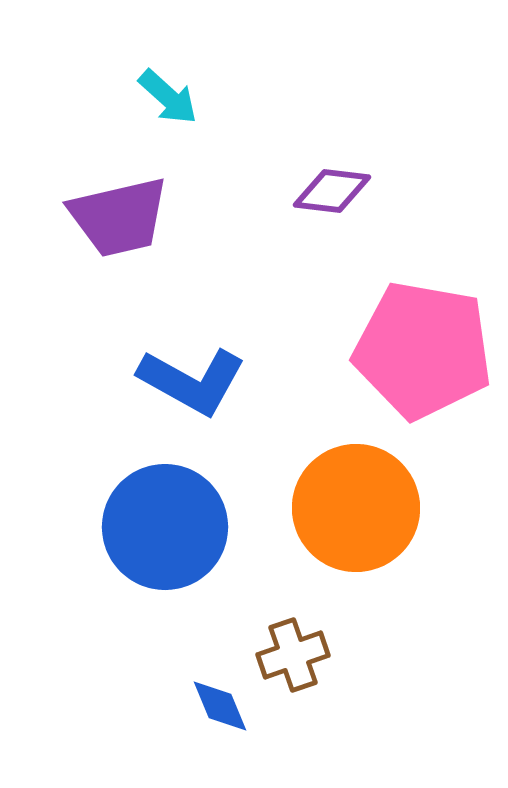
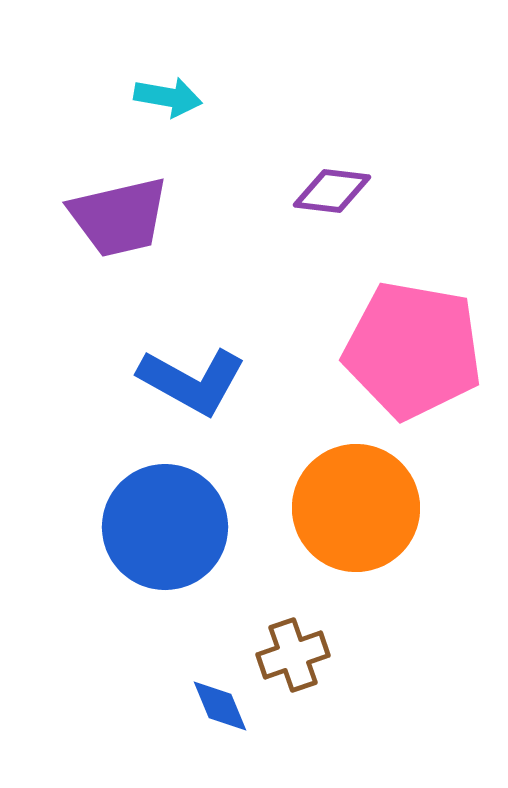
cyan arrow: rotated 32 degrees counterclockwise
pink pentagon: moved 10 px left
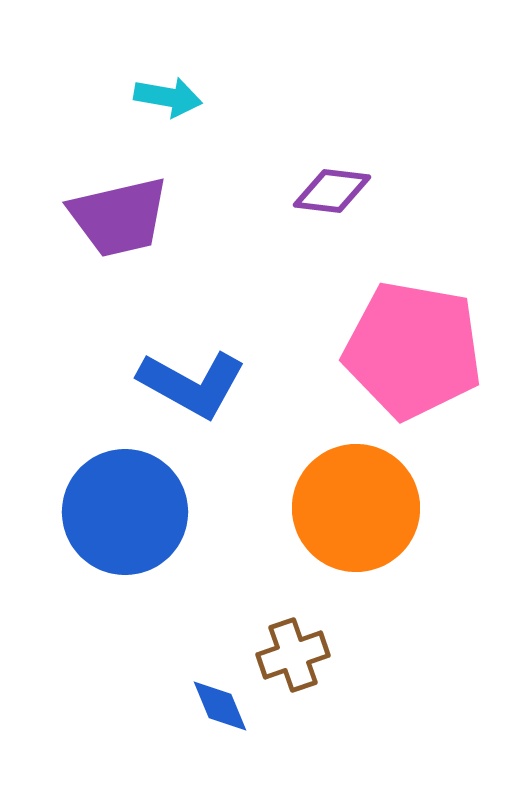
blue L-shape: moved 3 px down
blue circle: moved 40 px left, 15 px up
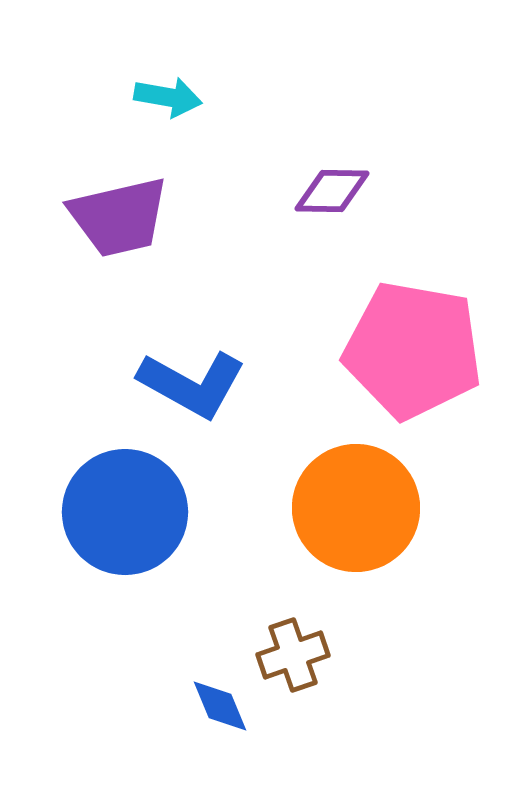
purple diamond: rotated 6 degrees counterclockwise
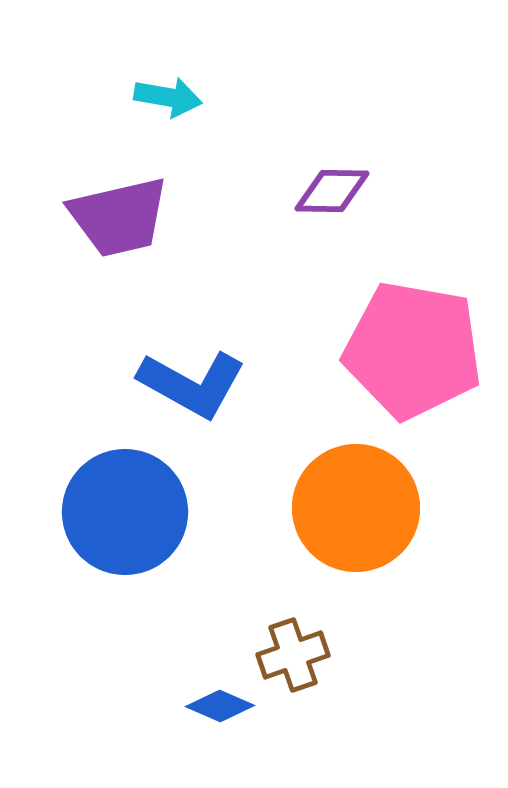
blue diamond: rotated 44 degrees counterclockwise
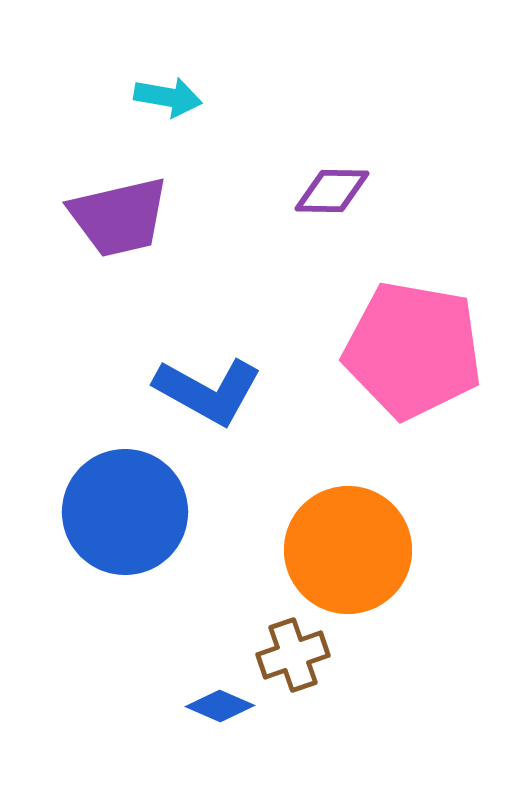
blue L-shape: moved 16 px right, 7 px down
orange circle: moved 8 px left, 42 px down
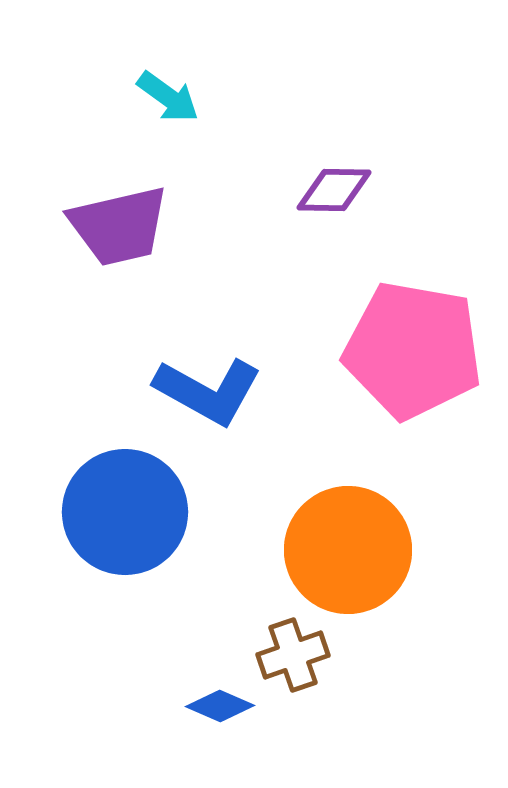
cyan arrow: rotated 26 degrees clockwise
purple diamond: moved 2 px right, 1 px up
purple trapezoid: moved 9 px down
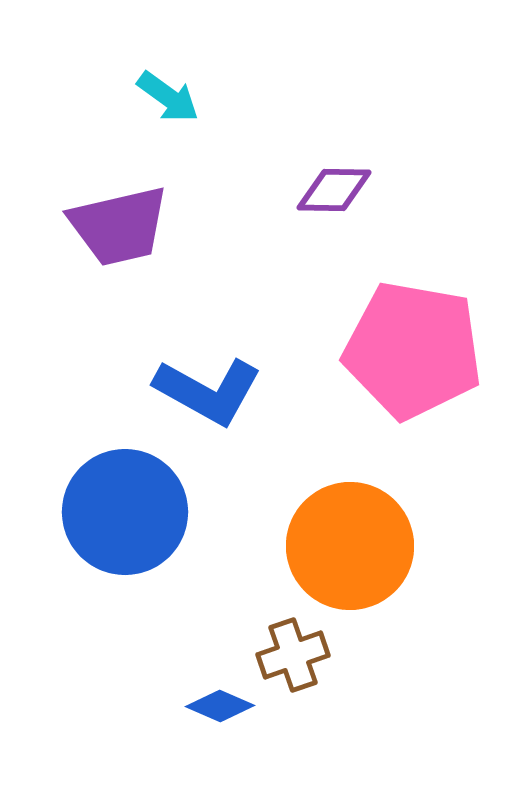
orange circle: moved 2 px right, 4 px up
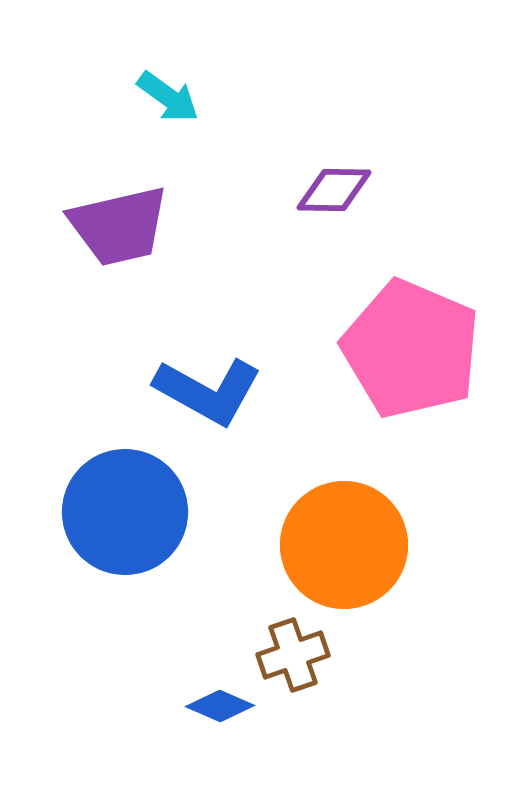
pink pentagon: moved 2 px left, 1 px up; rotated 13 degrees clockwise
orange circle: moved 6 px left, 1 px up
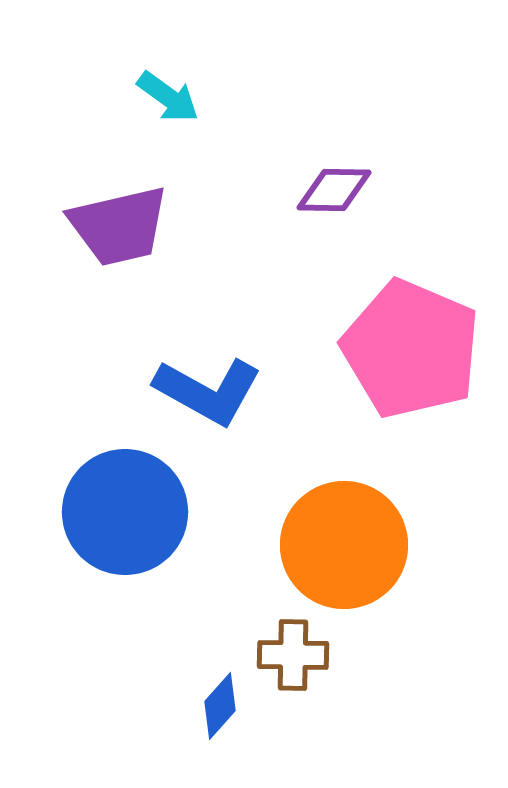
brown cross: rotated 20 degrees clockwise
blue diamond: rotated 72 degrees counterclockwise
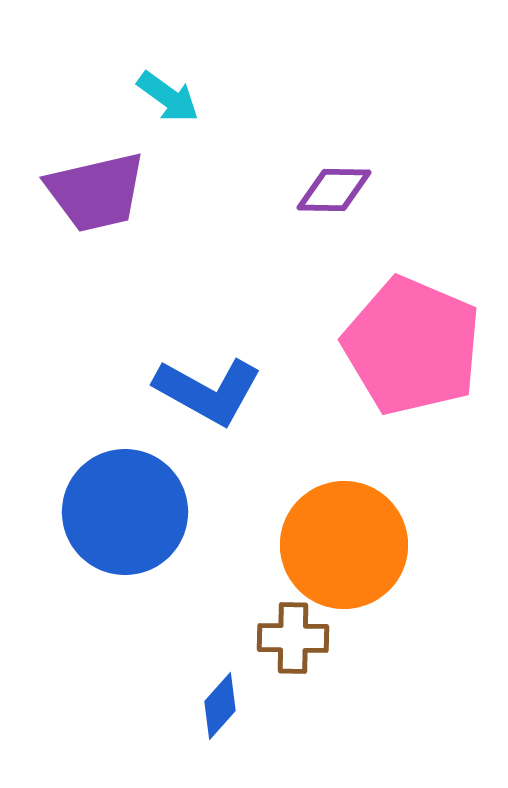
purple trapezoid: moved 23 px left, 34 px up
pink pentagon: moved 1 px right, 3 px up
brown cross: moved 17 px up
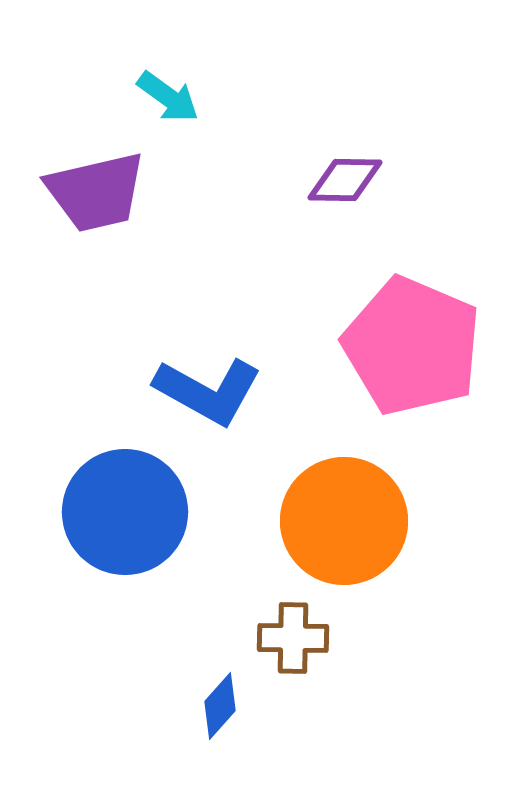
purple diamond: moved 11 px right, 10 px up
orange circle: moved 24 px up
